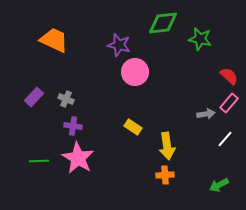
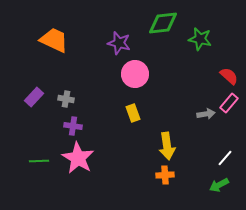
purple star: moved 2 px up
pink circle: moved 2 px down
gray cross: rotated 14 degrees counterclockwise
yellow rectangle: moved 14 px up; rotated 36 degrees clockwise
white line: moved 19 px down
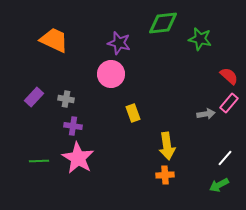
pink circle: moved 24 px left
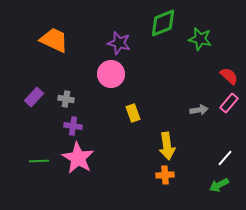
green diamond: rotated 16 degrees counterclockwise
gray arrow: moved 7 px left, 4 px up
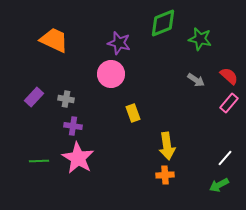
gray arrow: moved 3 px left, 30 px up; rotated 42 degrees clockwise
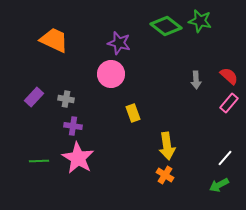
green diamond: moved 3 px right, 3 px down; rotated 60 degrees clockwise
green star: moved 18 px up
gray arrow: rotated 54 degrees clockwise
orange cross: rotated 36 degrees clockwise
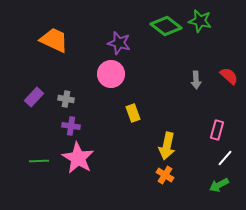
pink rectangle: moved 12 px left, 27 px down; rotated 24 degrees counterclockwise
purple cross: moved 2 px left
yellow arrow: rotated 20 degrees clockwise
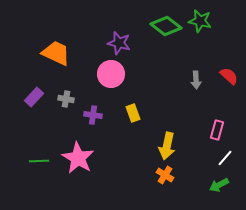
orange trapezoid: moved 2 px right, 13 px down
purple cross: moved 22 px right, 11 px up
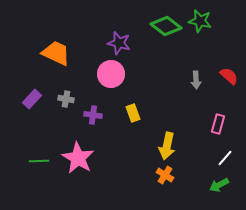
purple rectangle: moved 2 px left, 2 px down
pink rectangle: moved 1 px right, 6 px up
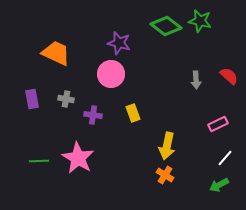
purple rectangle: rotated 54 degrees counterclockwise
pink rectangle: rotated 48 degrees clockwise
